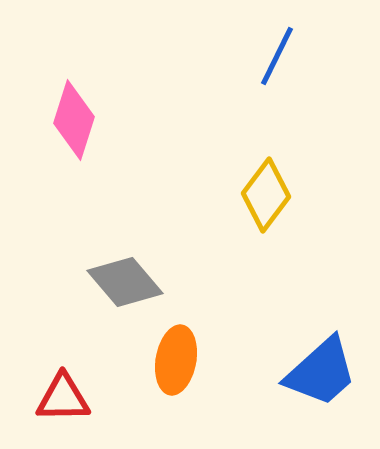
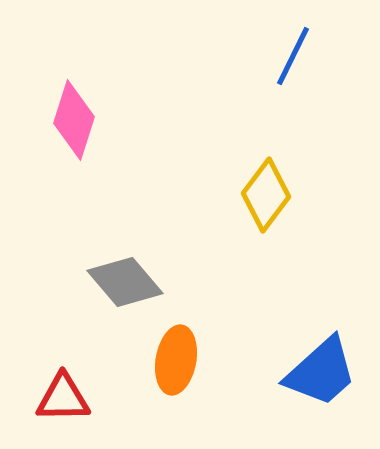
blue line: moved 16 px right
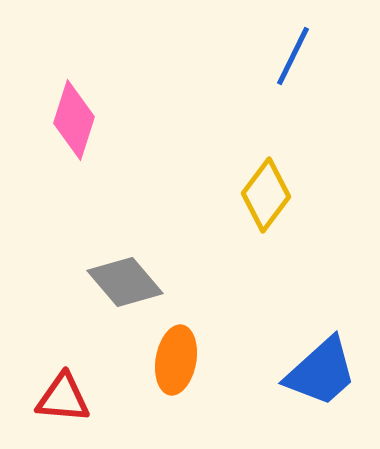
red triangle: rotated 6 degrees clockwise
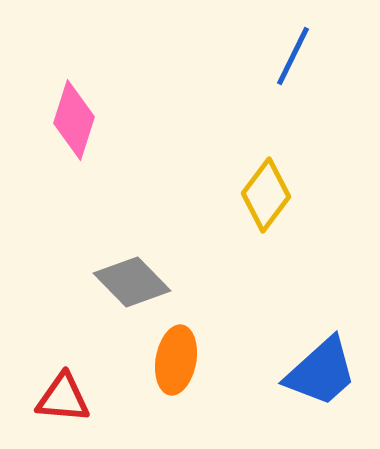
gray diamond: moved 7 px right; rotated 4 degrees counterclockwise
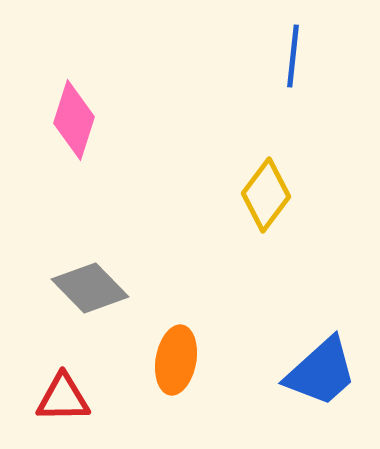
blue line: rotated 20 degrees counterclockwise
gray diamond: moved 42 px left, 6 px down
red triangle: rotated 6 degrees counterclockwise
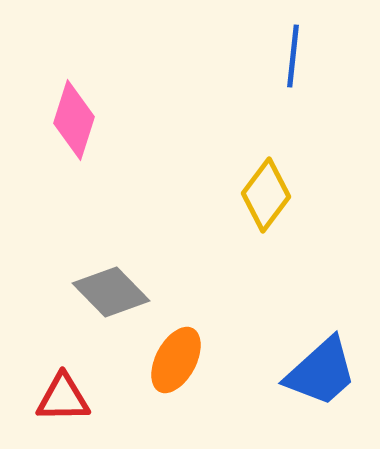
gray diamond: moved 21 px right, 4 px down
orange ellipse: rotated 18 degrees clockwise
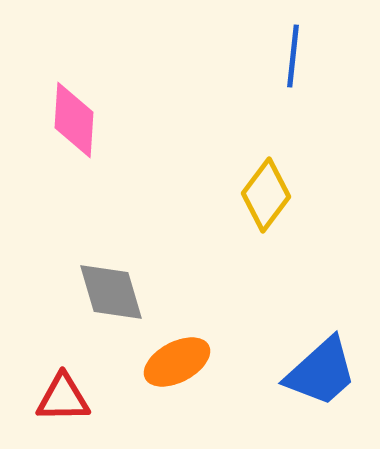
pink diamond: rotated 14 degrees counterclockwise
gray diamond: rotated 28 degrees clockwise
orange ellipse: moved 1 px right, 2 px down; rotated 34 degrees clockwise
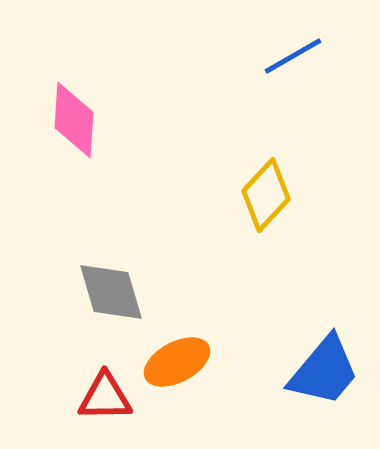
blue line: rotated 54 degrees clockwise
yellow diamond: rotated 6 degrees clockwise
blue trapezoid: moved 3 px right, 1 px up; rotated 8 degrees counterclockwise
red triangle: moved 42 px right, 1 px up
